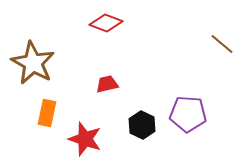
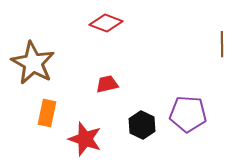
brown line: rotated 50 degrees clockwise
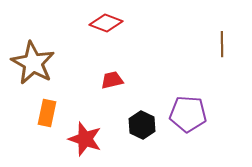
red trapezoid: moved 5 px right, 4 px up
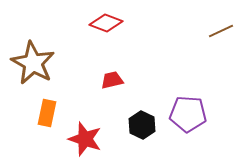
brown line: moved 1 px left, 13 px up; rotated 65 degrees clockwise
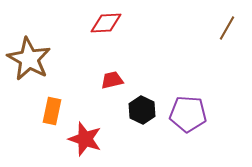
red diamond: rotated 24 degrees counterclockwise
brown line: moved 6 px right, 3 px up; rotated 35 degrees counterclockwise
brown star: moved 4 px left, 4 px up
orange rectangle: moved 5 px right, 2 px up
black hexagon: moved 15 px up
